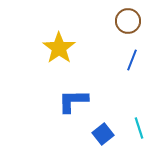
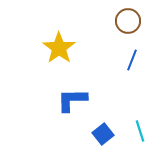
blue L-shape: moved 1 px left, 1 px up
cyan line: moved 1 px right, 3 px down
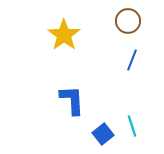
yellow star: moved 5 px right, 13 px up
blue L-shape: rotated 88 degrees clockwise
cyan line: moved 8 px left, 5 px up
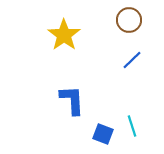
brown circle: moved 1 px right, 1 px up
blue line: rotated 25 degrees clockwise
blue square: rotated 30 degrees counterclockwise
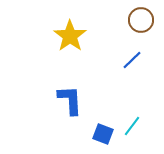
brown circle: moved 12 px right
yellow star: moved 6 px right, 1 px down
blue L-shape: moved 2 px left
cyan line: rotated 55 degrees clockwise
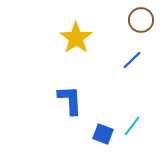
yellow star: moved 6 px right, 2 px down
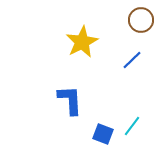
yellow star: moved 6 px right, 4 px down; rotated 8 degrees clockwise
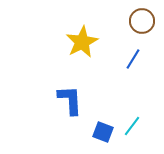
brown circle: moved 1 px right, 1 px down
blue line: moved 1 px right, 1 px up; rotated 15 degrees counterclockwise
blue square: moved 2 px up
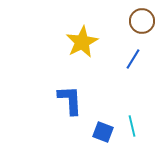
cyan line: rotated 50 degrees counterclockwise
